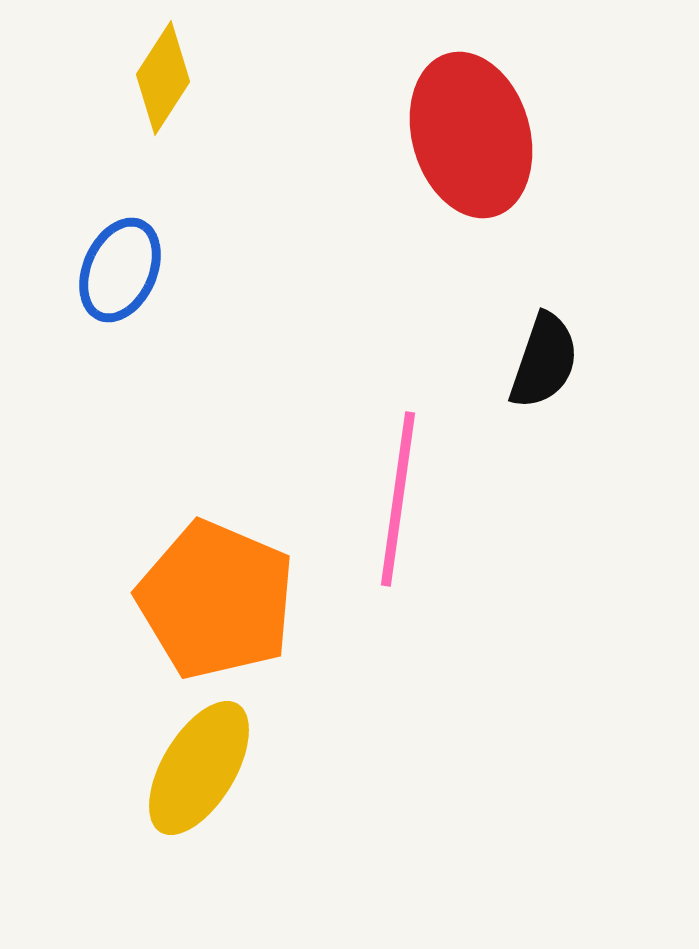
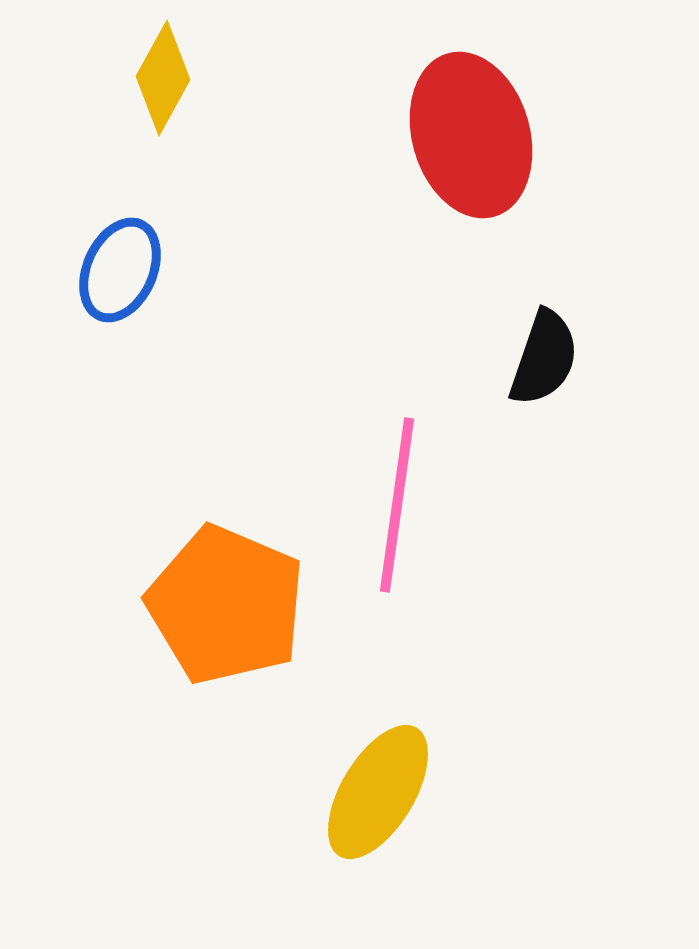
yellow diamond: rotated 4 degrees counterclockwise
black semicircle: moved 3 px up
pink line: moved 1 px left, 6 px down
orange pentagon: moved 10 px right, 5 px down
yellow ellipse: moved 179 px right, 24 px down
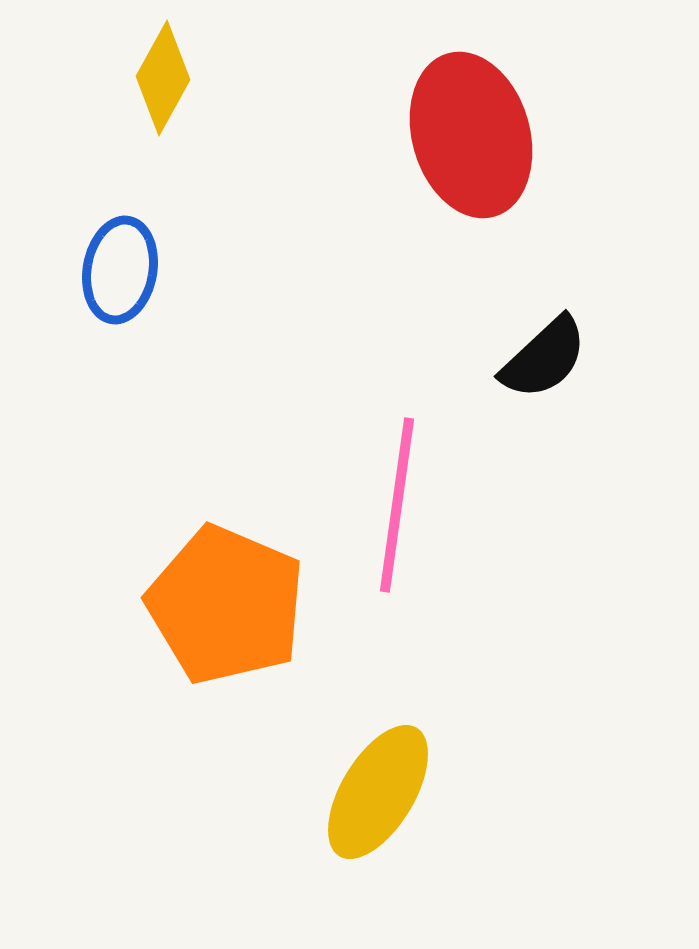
blue ellipse: rotated 14 degrees counterclockwise
black semicircle: rotated 28 degrees clockwise
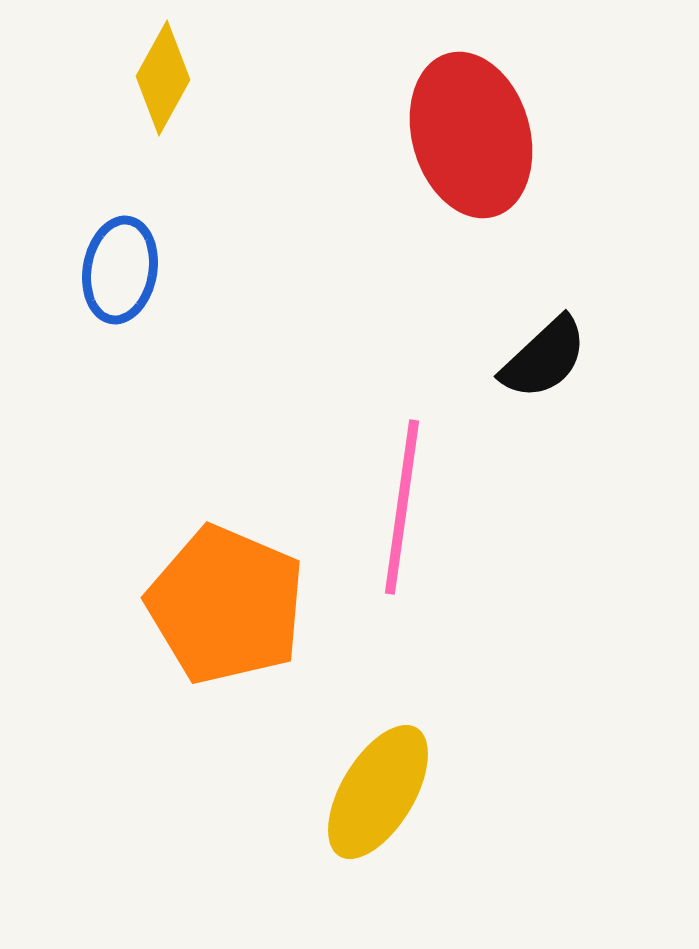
pink line: moved 5 px right, 2 px down
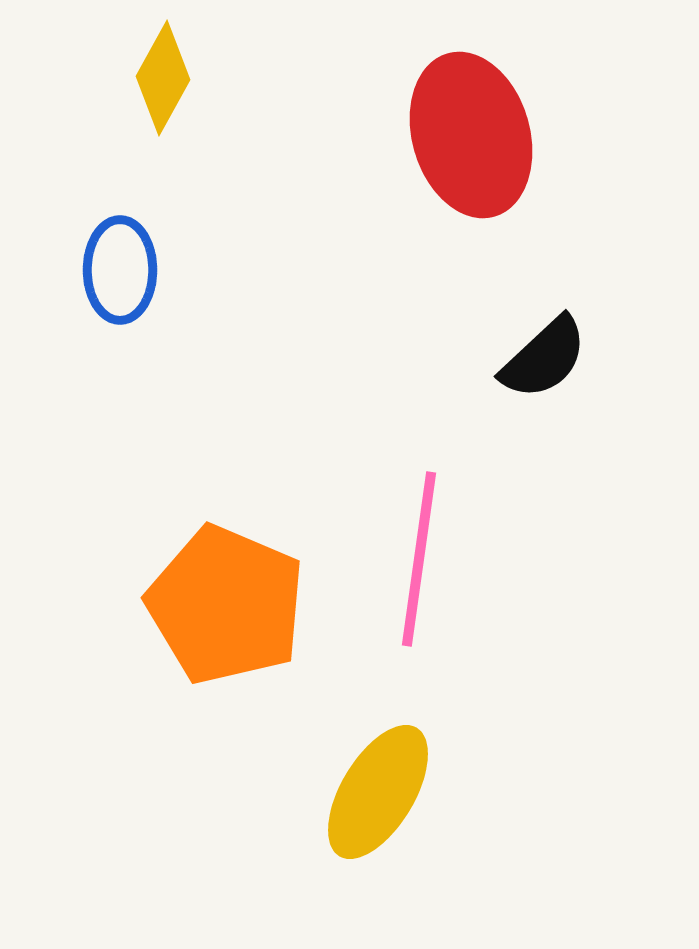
blue ellipse: rotated 10 degrees counterclockwise
pink line: moved 17 px right, 52 px down
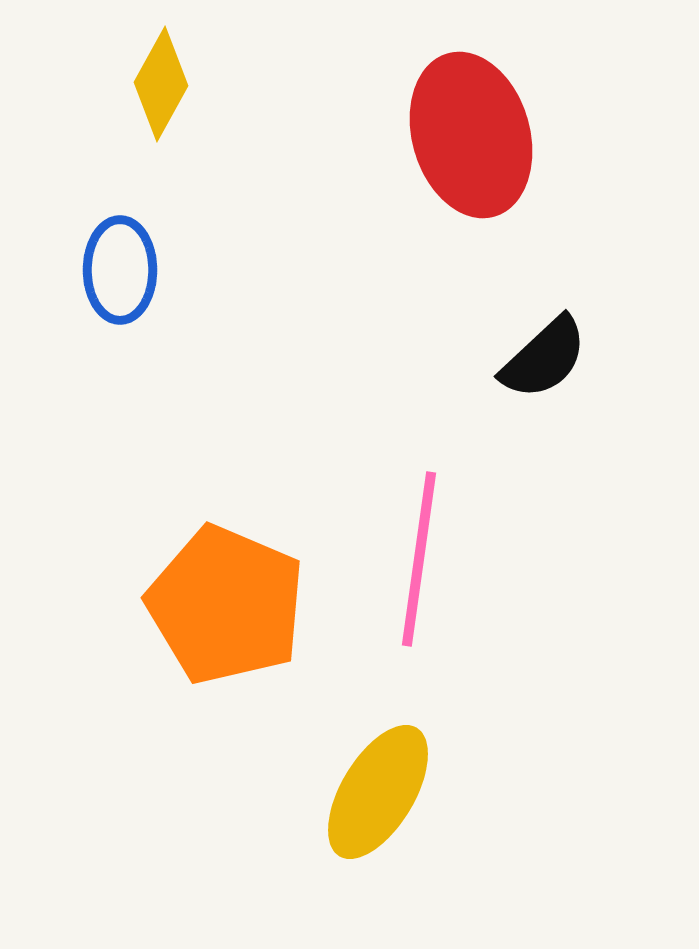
yellow diamond: moved 2 px left, 6 px down
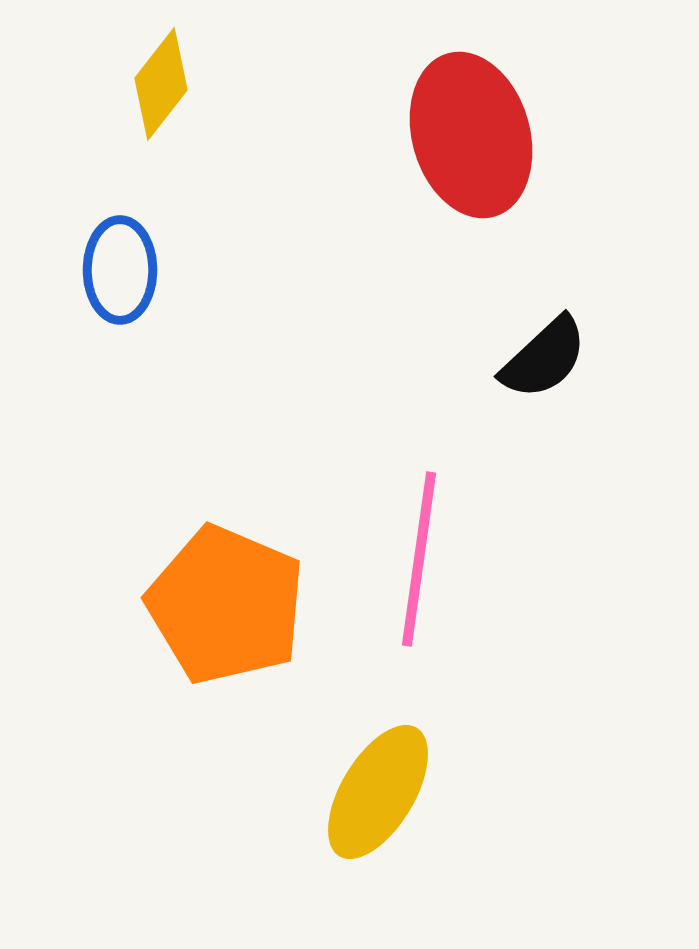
yellow diamond: rotated 9 degrees clockwise
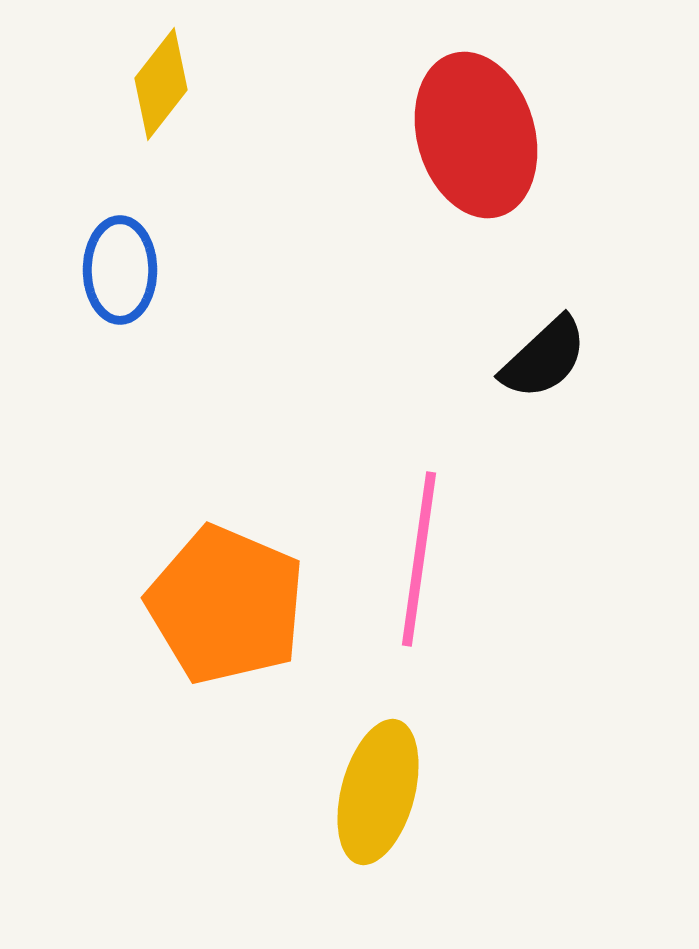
red ellipse: moved 5 px right
yellow ellipse: rotated 16 degrees counterclockwise
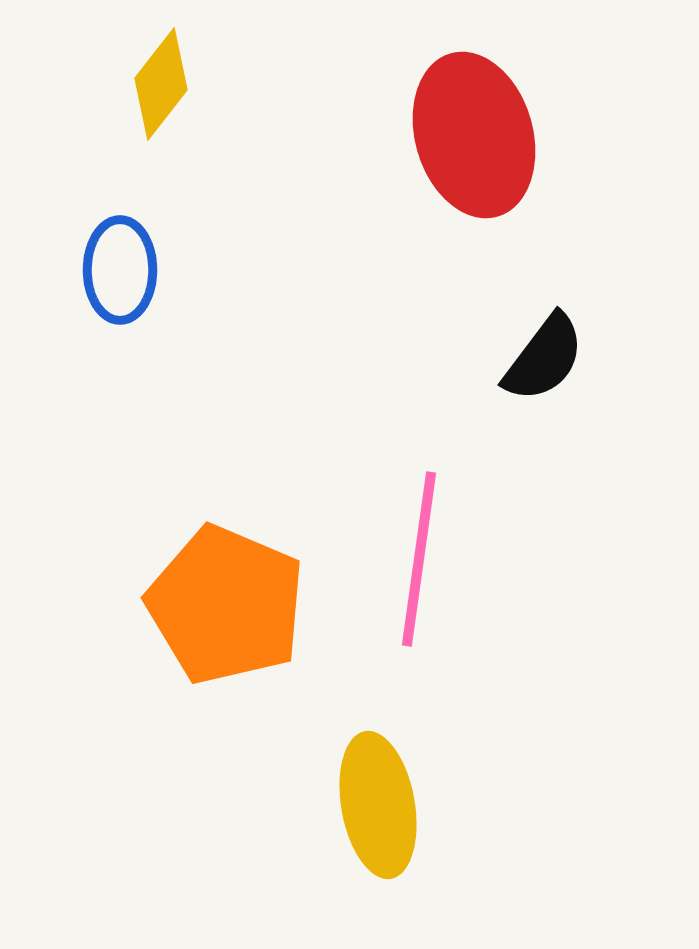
red ellipse: moved 2 px left
black semicircle: rotated 10 degrees counterclockwise
yellow ellipse: moved 13 px down; rotated 25 degrees counterclockwise
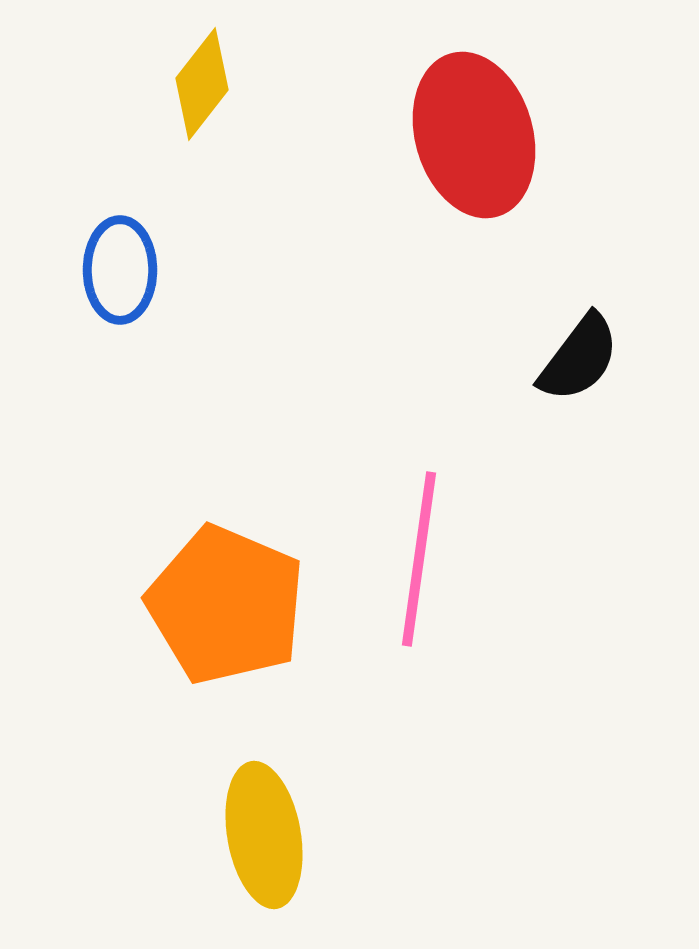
yellow diamond: moved 41 px right
black semicircle: moved 35 px right
yellow ellipse: moved 114 px left, 30 px down
